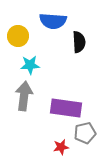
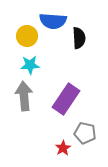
yellow circle: moved 9 px right
black semicircle: moved 4 px up
gray arrow: rotated 12 degrees counterclockwise
purple rectangle: moved 9 px up; rotated 64 degrees counterclockwise
gray pentagon: rotated 25 degrees clockwise
red star: moved 2 px right, 1 px down; rotated 21 degrees counterclockwise
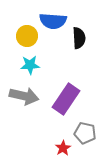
gray arrow: rotated 108 degrees clockwise
